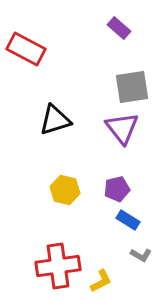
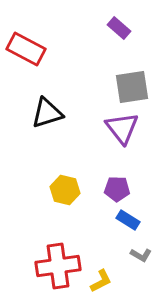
black triangle: moved 8 px left, 7 px up
purple pentagon: rotated 15 degrees clockwise
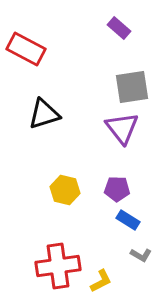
black triangle: moved 3 px left, 1 px down
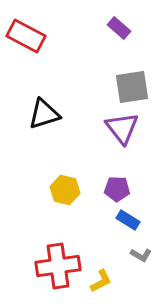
red rectangle: moved 13 px up
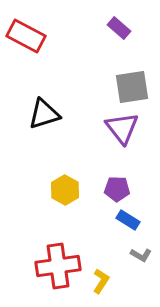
yellow hexagon: rotated 16 degrees clockwise
yellow L-shape: rotated 30 degrees counterclockwise
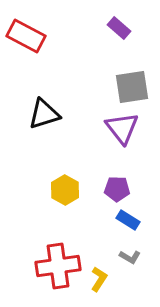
gray L-shape: moved 11 px left, 2 px down
yellow L-shape: moved 2 px left, 2 px up
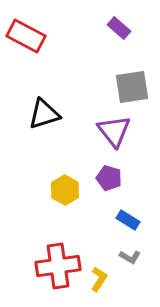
purple triangle: moved 8 px left, 3 px down
purple pentagon: moved 8 px left, 11 px up; rotated 15 degrees clockwise
